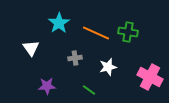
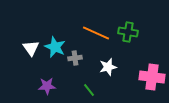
cyan star: moved 4 px left, 24 px down; rotated 15 degrees counterclockwise
pink cross: moved 2 px right; rotated 20 degrees counterclockwise
green line: rotated 16 degrees clockwise
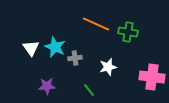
orange line: moved 9 px up
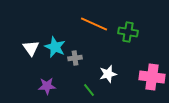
orange line: moved 2 px left
white star: moved 7 px down
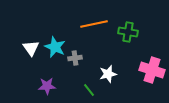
orange line: rotated 36 degrees counterclockwise
pink cross: moved 7 px up; rotated 10 degrees clockwise
